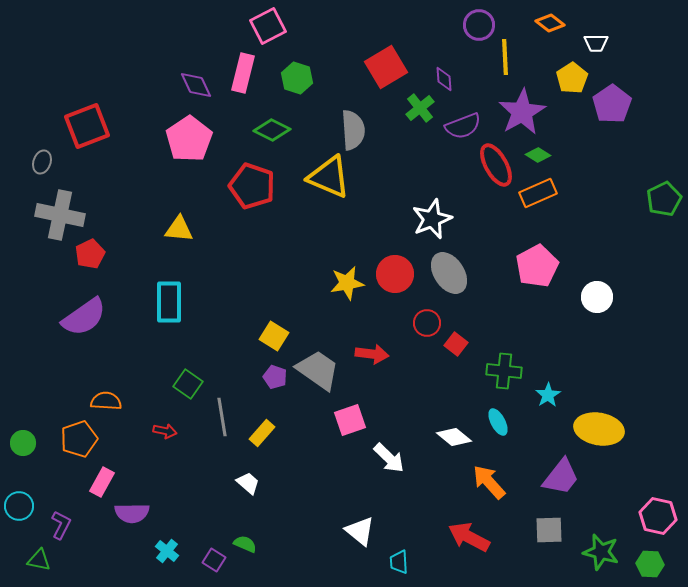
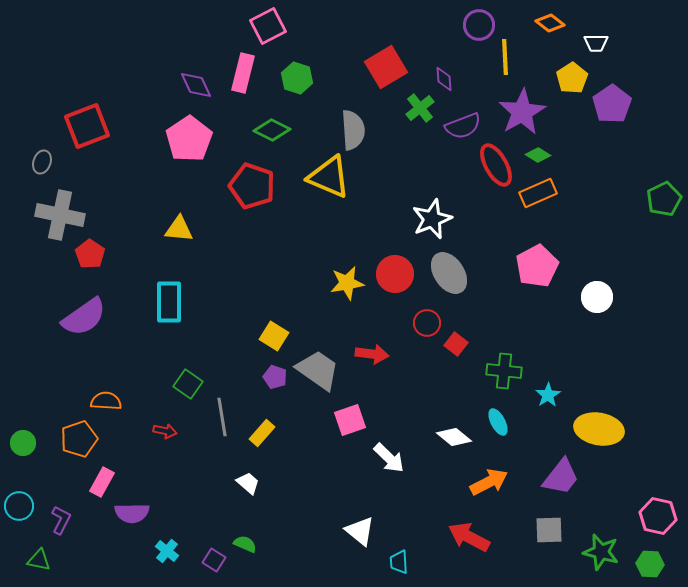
red pentagon at (90, 254): rotated 12 degrees counterclockwise
orange arrow at (489, 482): rotated 105 degrees clockwise
purple L-shape at (61, 525): moved 5 px up
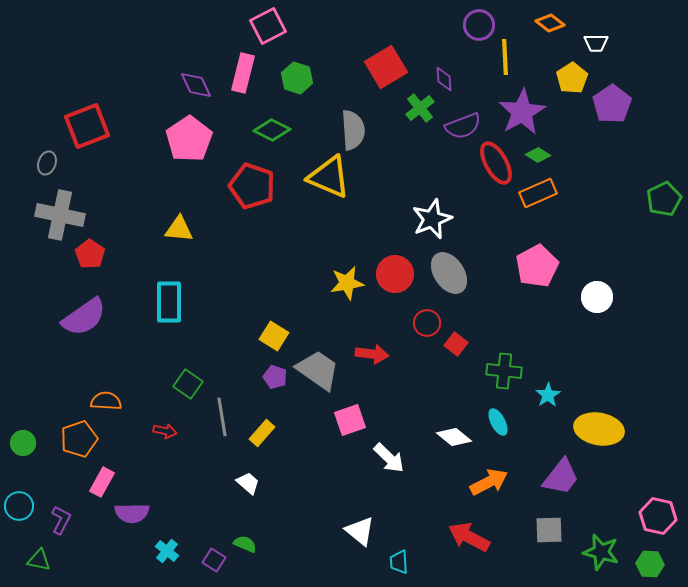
gray ellipse at (42, 162): moved 5 px right, 1 px down
red ellipse at (496, 165): moved 2 px up
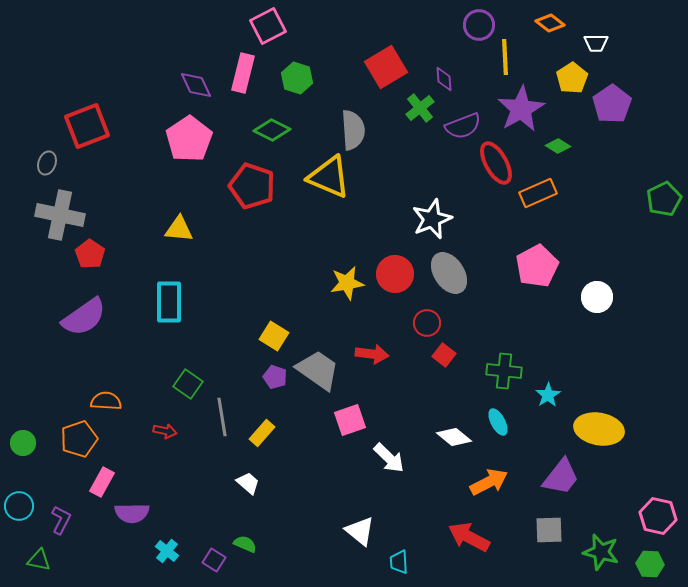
purple star at (522, 112): moved 1 px left, 3 px up
green diamond at (538, 155): moved 20 px right, 9 px up
red square at (456, 344): moved 12 px left, 11 px down
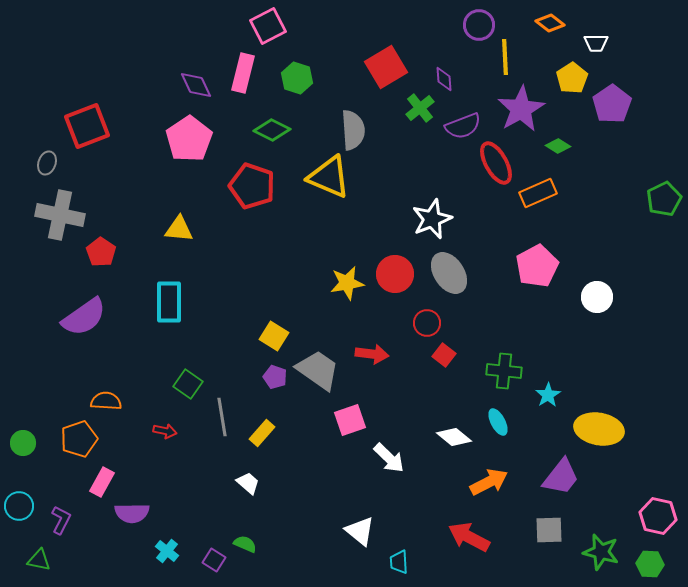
red pentagon at (90, 254): moved 11 px right, 2 px up
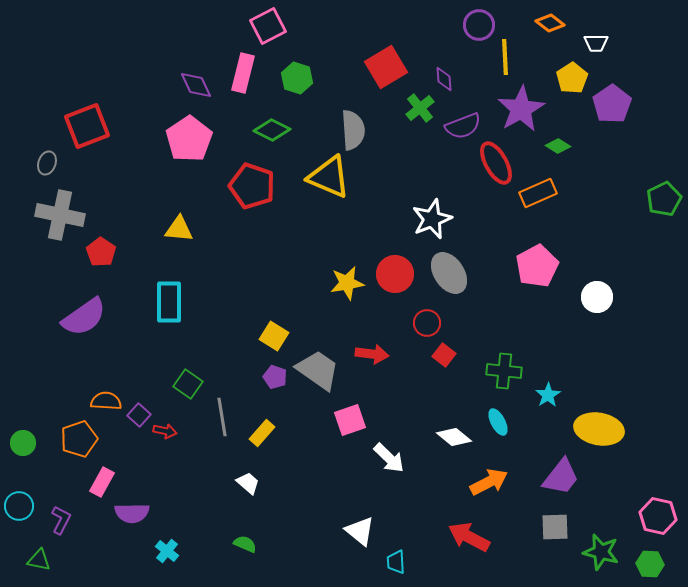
gray square at (549, 530): moved 6 px right, 3 px up
purple square at (214, 560): moved 75 px left, 145 px up; rotated 10 degrees clockwise
cyan trapezoid at (399, 562): moved 3 px left
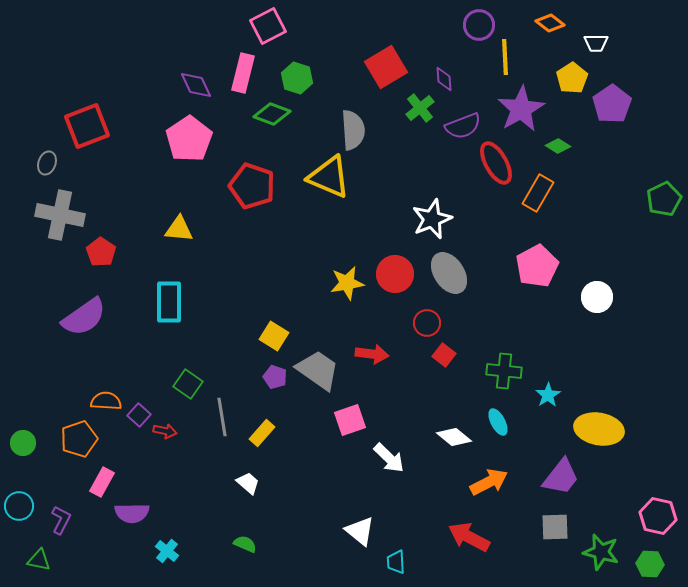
green diamond at (272, 130): moved 16 px up; rotated 6 degrees counterclockwise
orange rectangle at (538, 193): rotated 36 degrees counterclockwise
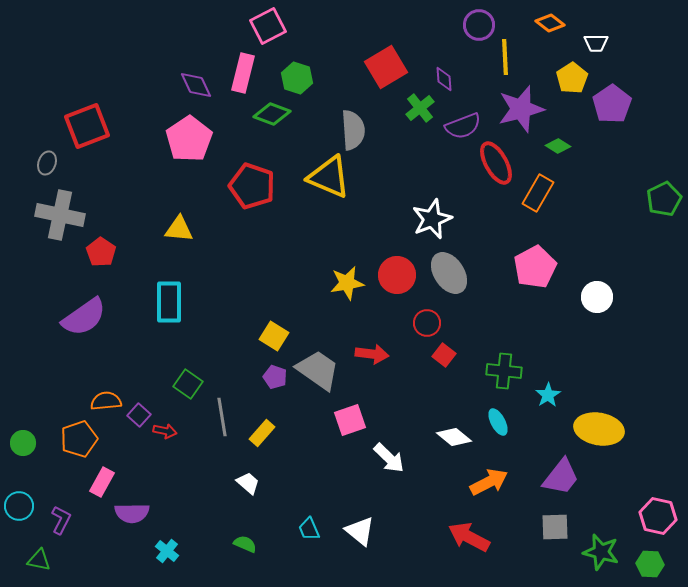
purple star at (521, 109): rotated 15 degrees clockwise
pink pentagon at (537, 266): moved 2 px left, 1 px down
red circle at (395, 274): moved 2 px right, 1 px down
orange semicircle at (106, 401): rotated 8 degrees counterclockwise
cyan trapezoid at (396, 562): moved 87 px left, 33 px up; rotated 20 degrees counterclockwise
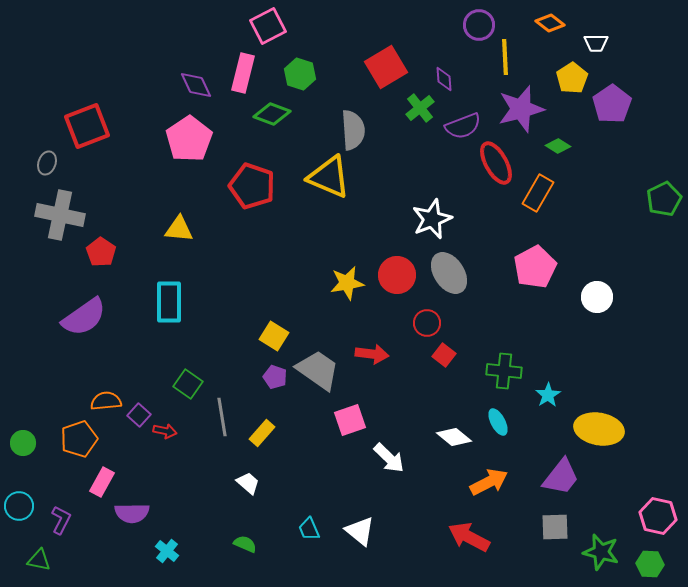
green hexagon at (297, 78): moved 3 px right, 4 px up
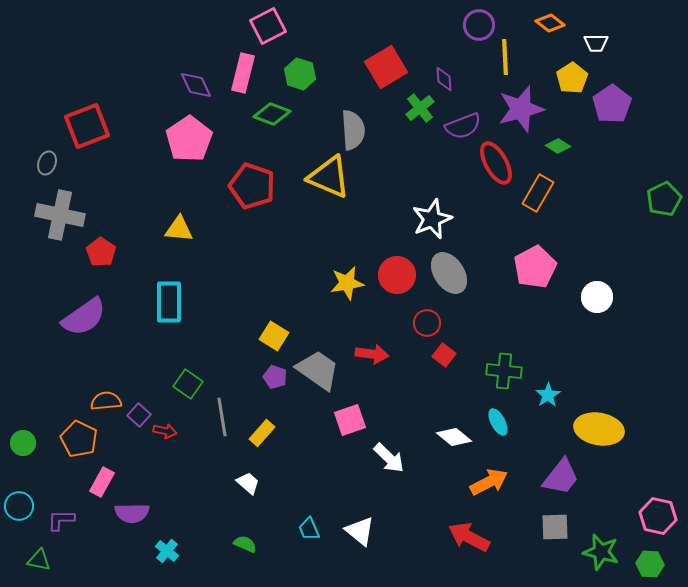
orange pentagon at (79, 439): rotated 27 degrees counterclockwise
purple L-shape at (61, 520): rotated 116 degrees counterclockwise
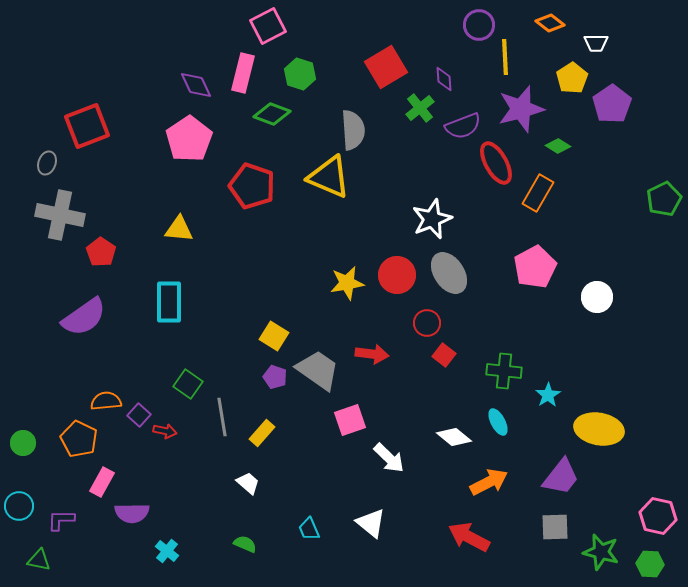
white triangle at (360, 531): moved 11 px right, 8 px up
